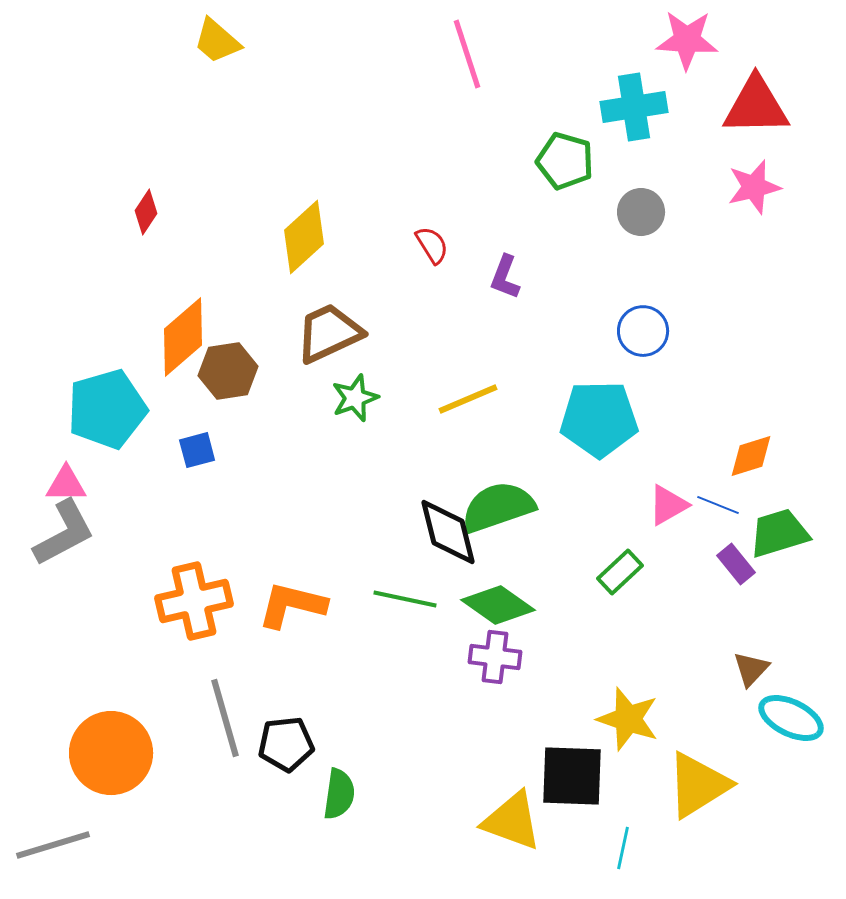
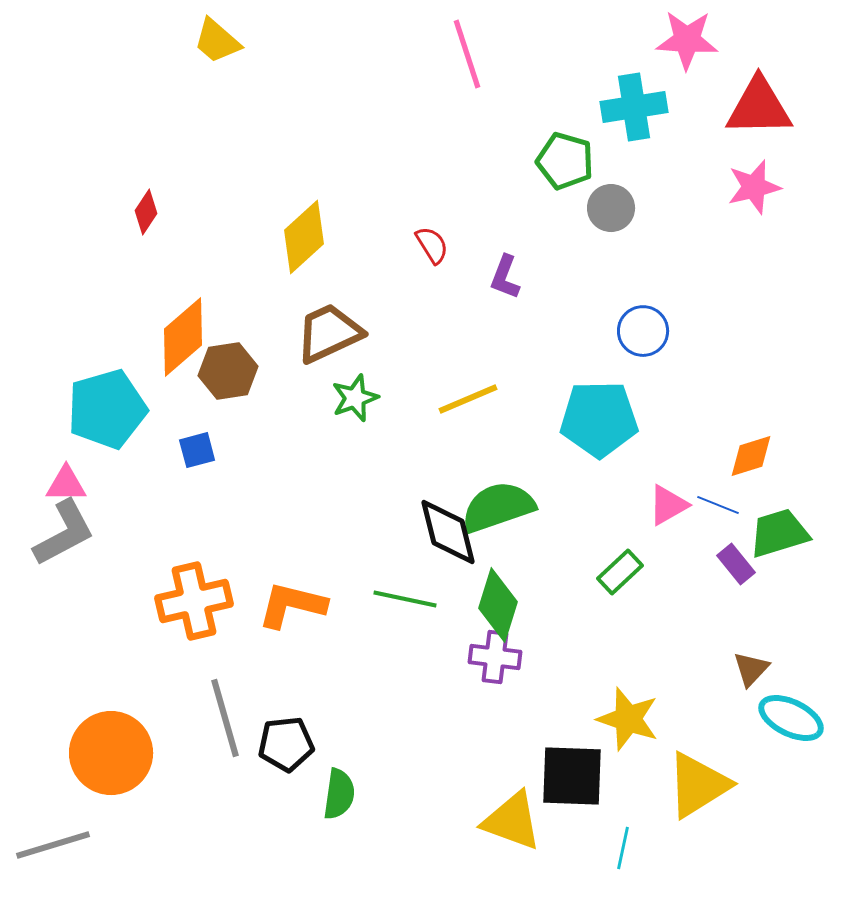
red triangle at (756, 106): moved 3 px right, 1 px down
gray circle at (641, 212): moved 30 px left, 4 px up
green diamond at (498, 605): rotated 72 degrees clockwise
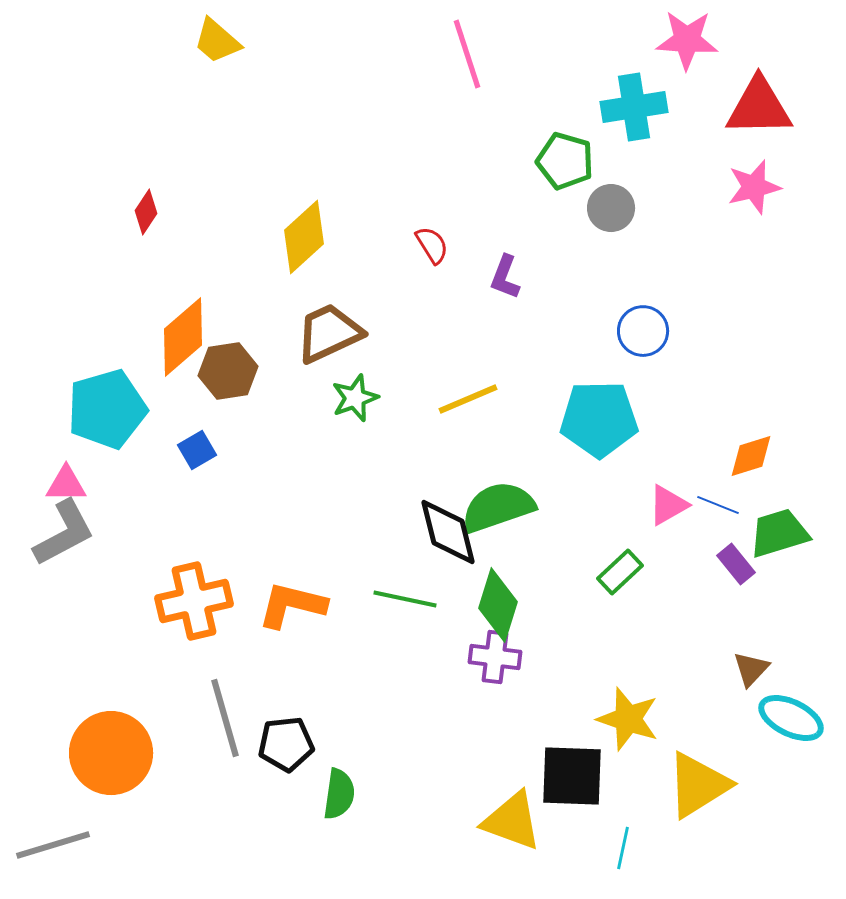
blue square at (197, 450): rotated 15 degrees counterclockwise
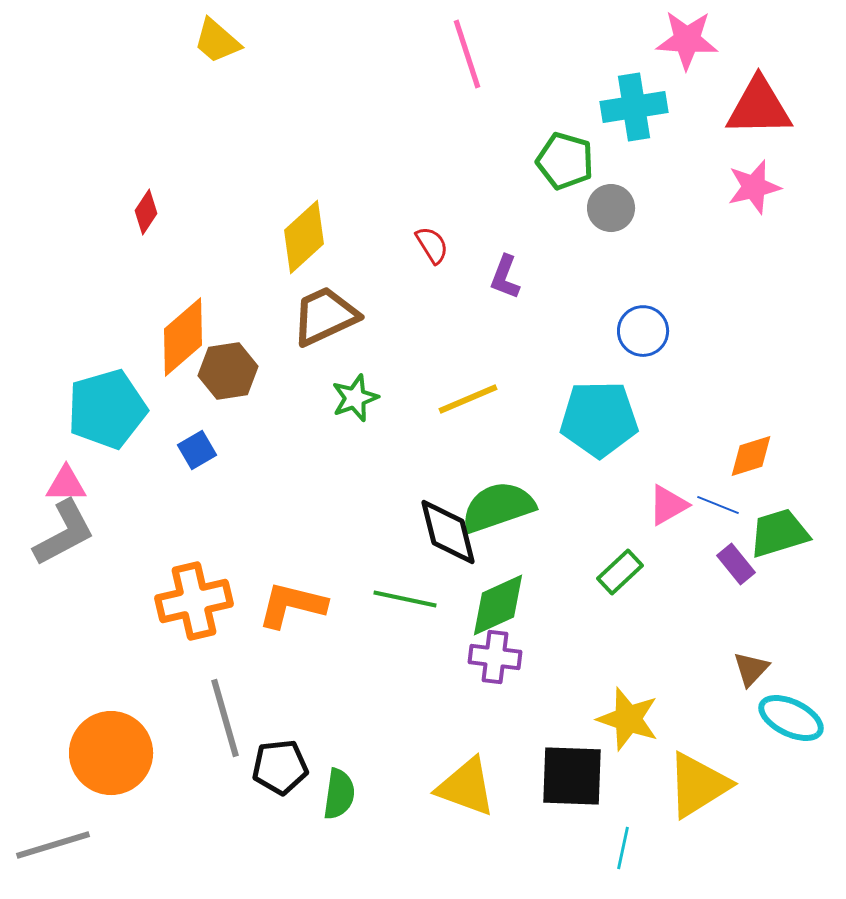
brown trapezoid at (329, 333): moved 4 px left, 17 px up
green diamond at (498, 605): rotated 48 degrees clockwise
black pentagon at (286, 744): moved 6 px left, 23 px down
yellow triangle at (512, 821): moved 46 px left, 34 px up
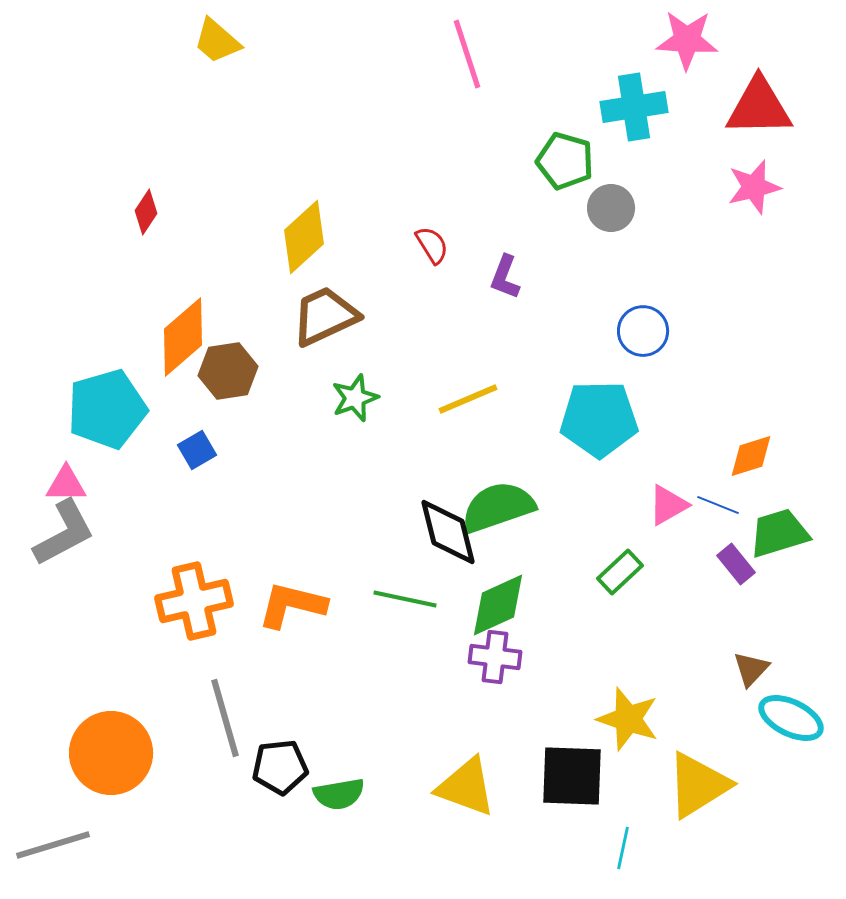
green semicircle at (339, 794): rotated 72 degrees clockwise
